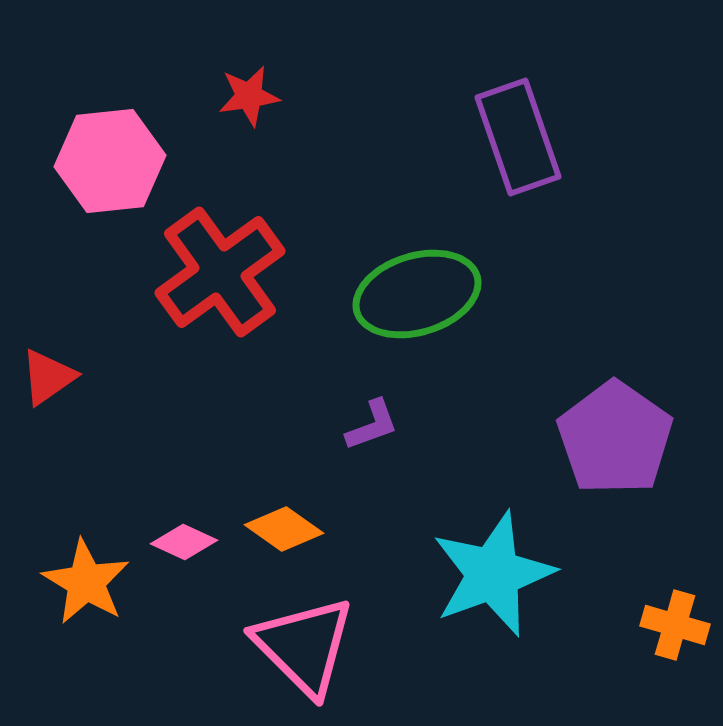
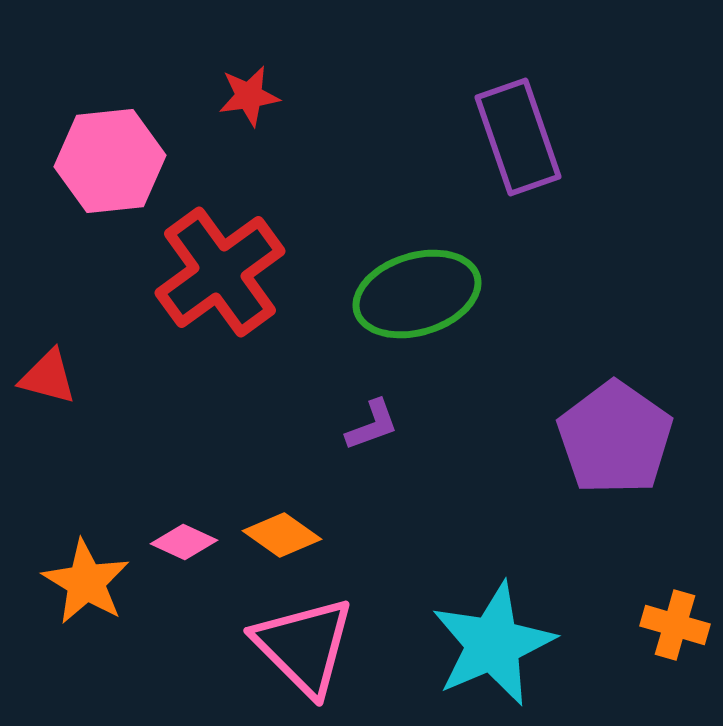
red triangle: rotated 50 degrees clockwise
orange diamond: moved 2 px left, 6 px down
cyan star: moved 70 px down; rotated 3 degrees counterclockwise
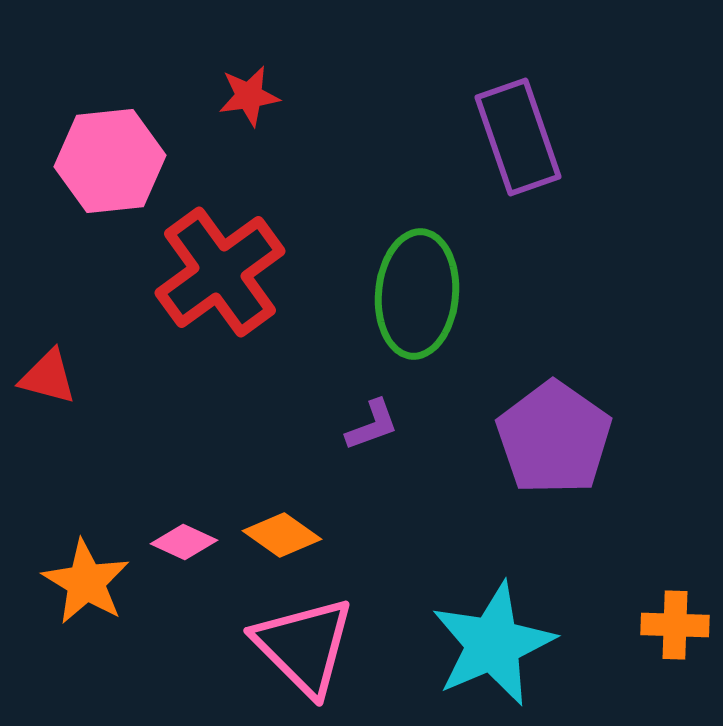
green ellipse: rotated 68 degrees counterclockwise
purple pentagon: moved 61 px left
orange cross: rotated 14 degrees counterclockwise
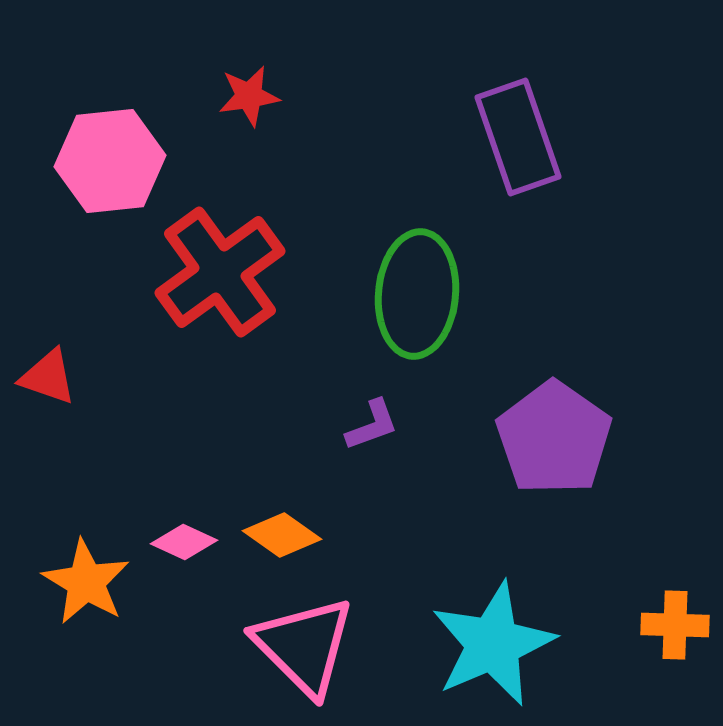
red triangle: rotated 4 degrees clockwise
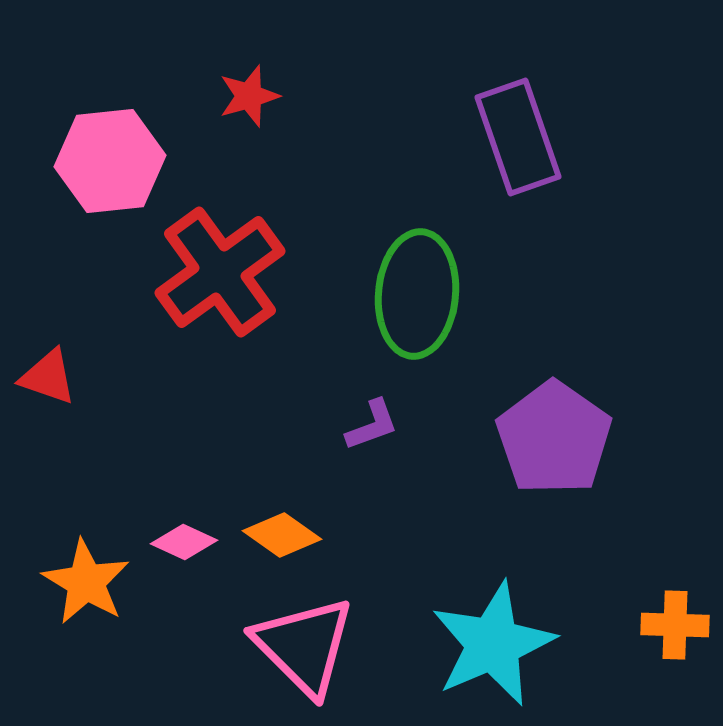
red star: rotated 8 degrees counterclockwise
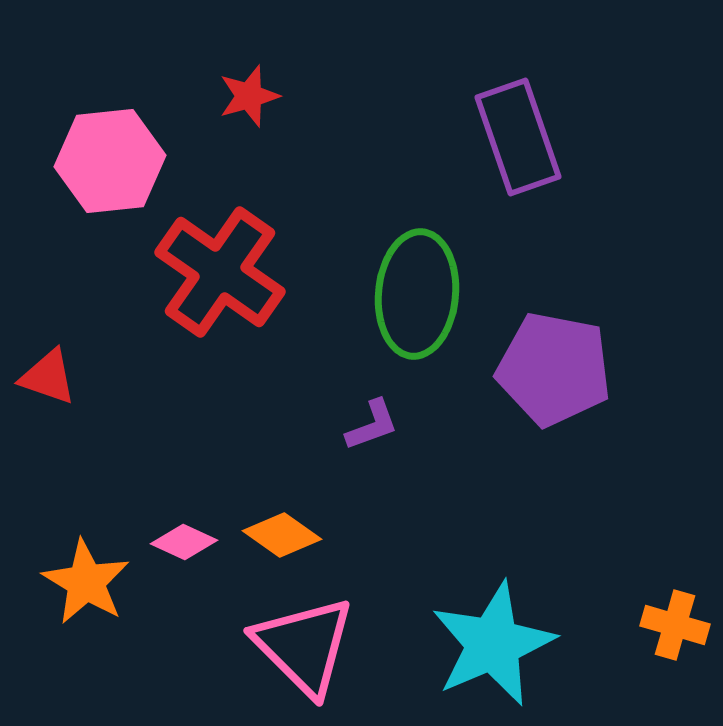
red cross: rotated 19 degrees counterclockwise
purple pentagon: moved 69 px up; rotated 24 degrees counterclockwise
orange cross: rotated 14 degrees clockwise
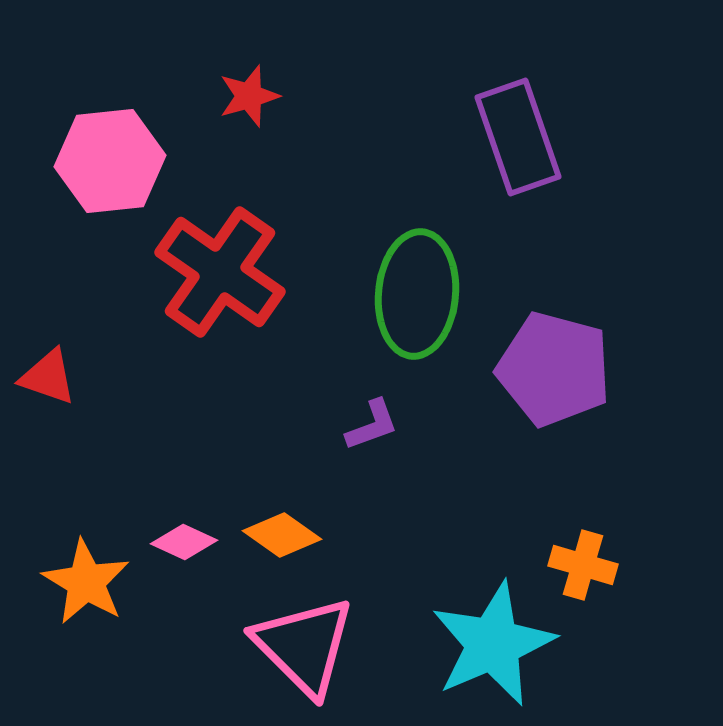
purple pentagon: rotated 4 degrees clockwise
orange cross: moved 92 px left, 60 px up
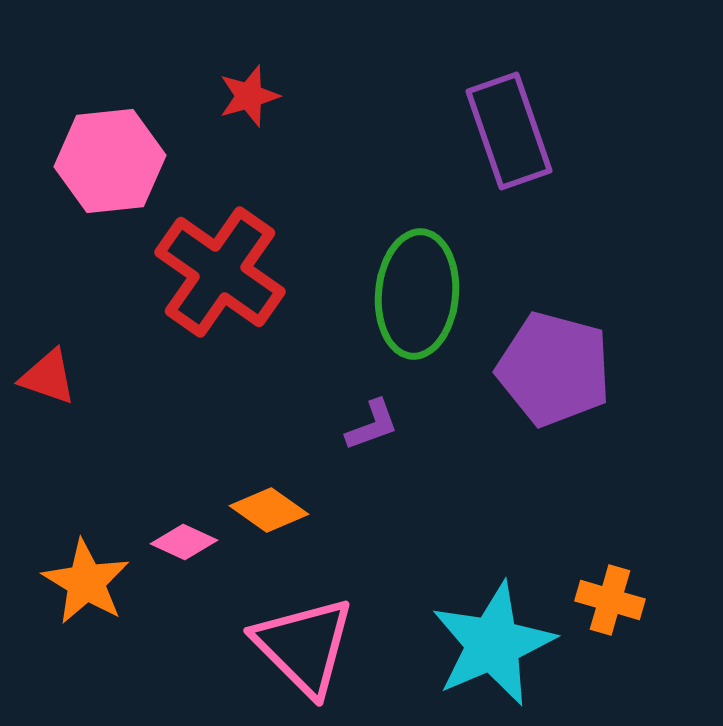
purple rectangle: moved 9 px left, 6 px up
orange diamond: moved 13 px left, 25 px up
orange cross: moved 27 px right, 35 px down
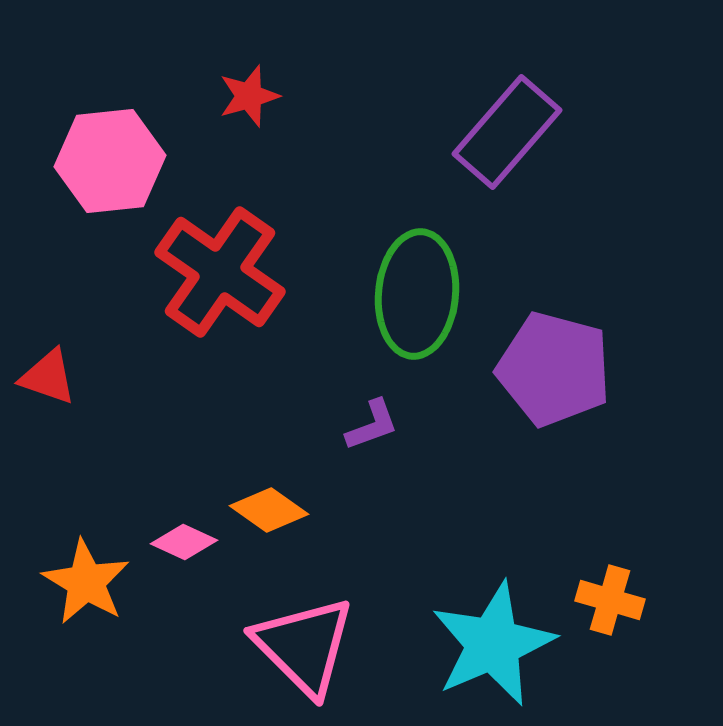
purple rectangle: moved 2 px left, 1 px down; rotated 60 degrees clockwise
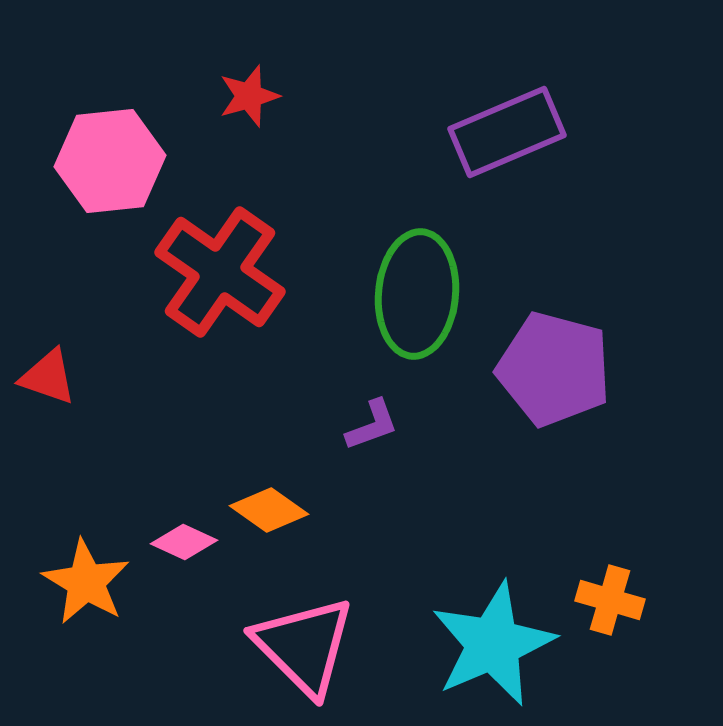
purple rectangle: rotated 26 degrees clockwise
